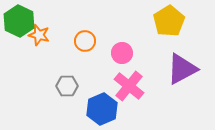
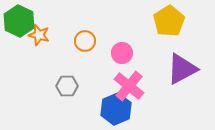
blue hexagon: moved 14 px right
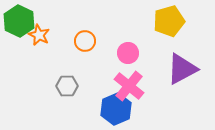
yellow pentagon: rotated 16 degrees clockwise
orange star: rotated 10 degrees clockwise
pink circle: moved 6 px right
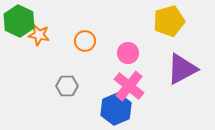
orange star: rotated 15 degrees counterclockwise
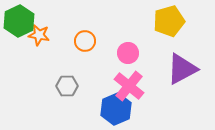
green hexagon: rotated 8 degrees clockwise
